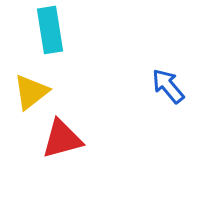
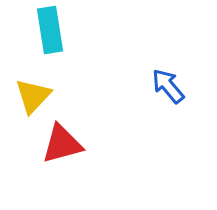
yellow triangle: moved 2 px right, 4 px down; rotated 9 degrees counterclockwise
red triangle: moved 5 px down
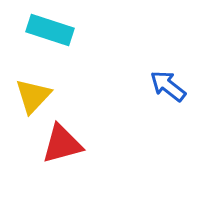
cyan rectangle: rotated 63 degrees counterclockwise
blue arrow: rotated 12 degrees counterclockwise
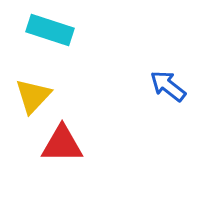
red triangle: rotated 15 degrees clockwise
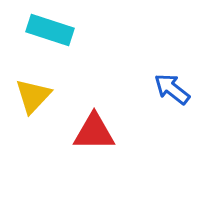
blue arrow: moved 4 px right, 3 px down
red triangle: moved 32 px right, 12 px up
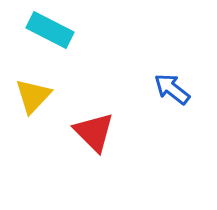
cyan rectangle: rotated 9 degrees clockwise
red triangle: rotated 45 degrees clockwise
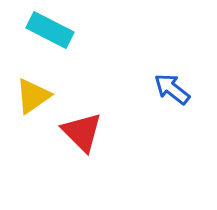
yellow triangle: rotated 12 degrees clockwise
red triangle: moved 12 px left
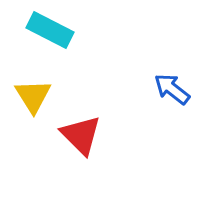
yellow triangle: rotated 27 degrees counterclockwise
red triangle: moved 1 px left, 3 px down
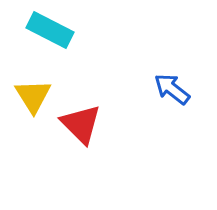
red triangle: moved 11 px up
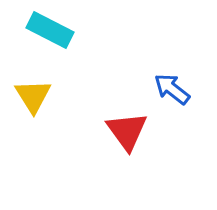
red triangle: moved 46 px right, 7 px down; rotated 9 degrees clockwise
